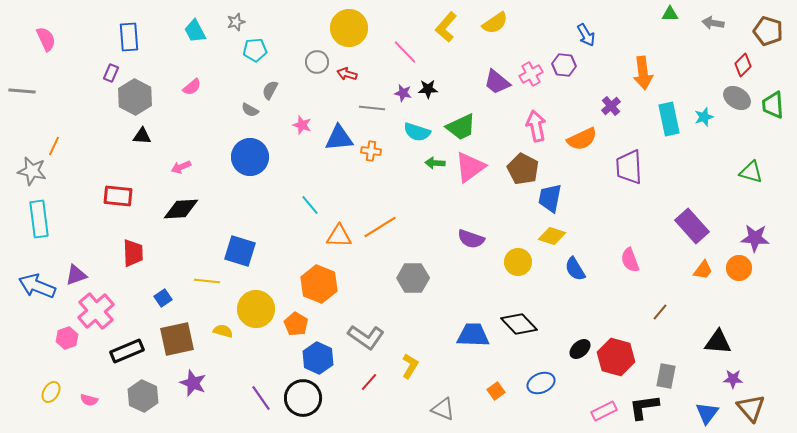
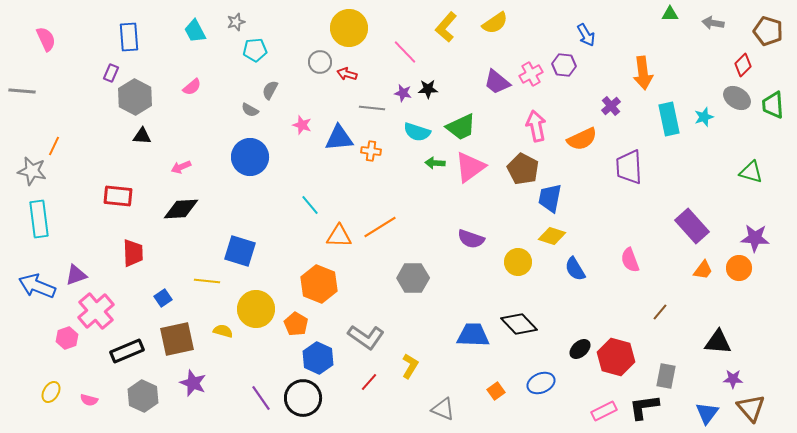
gray circle at (317, 62): moved 3 px right
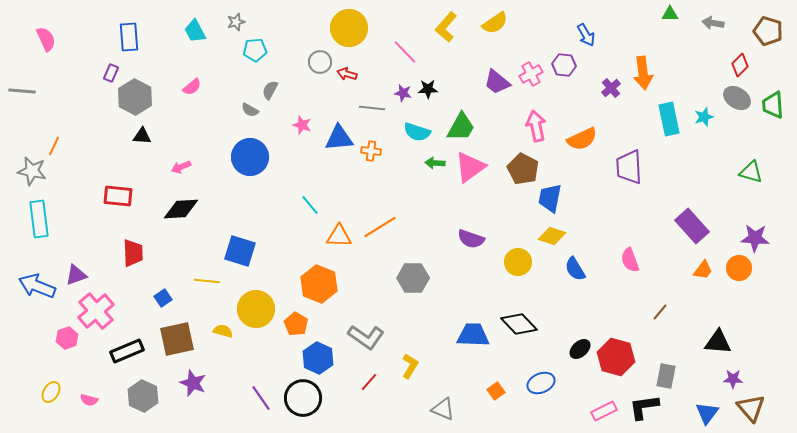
red diamond at (743, 65): moved 3 px left
purple cross at (611, 106): moved 18 px up
green trapezoid at (461, 127): rotated 36 degrees counterclockwise
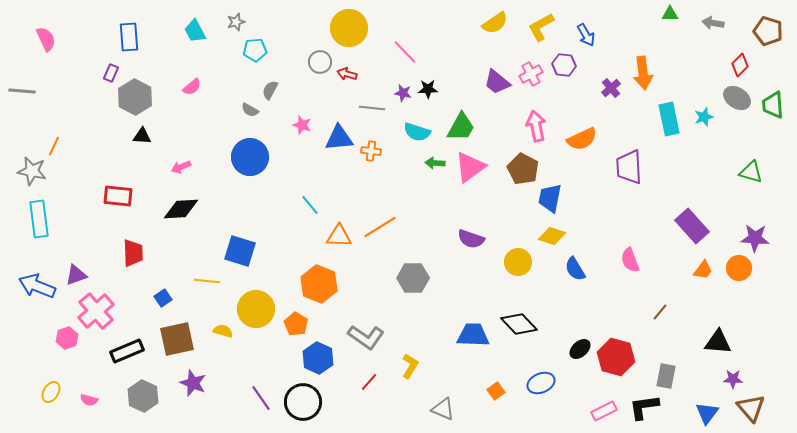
yellow L-shape at (446, 27): moved 95 px right; rotated 20 degrees clockwise
black circle at (303, 398): moved 4 px down
